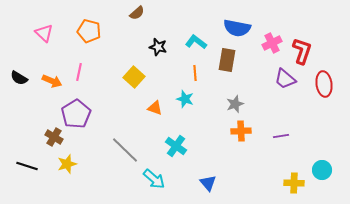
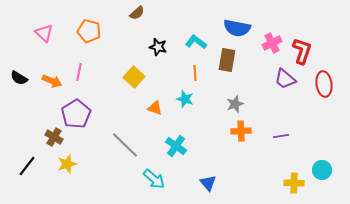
gray line: moved 5 px up
black line: rotated 70 degrees counterclockwise
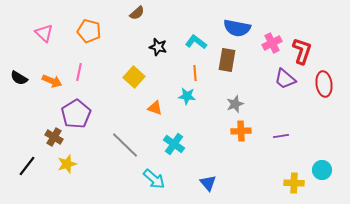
cyan star: moved 2 px right, 3 px up; rotated 12 degrees counterclockwise
cyan cross: moved 2 px left, 2 px up
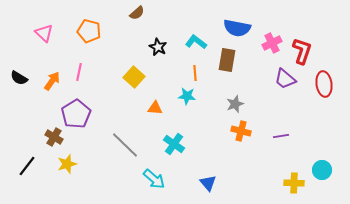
black star: rotated 12 degrees clockwise
orange arrow: rotated 78 degrees counterclockwise
orange triangle: rotated 14 degrees counterclockwise
orange cross: rotated 18 degrees clockwise
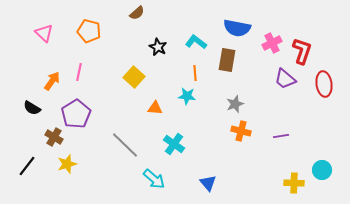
black semicircle: moved 13 px right, 30 px down
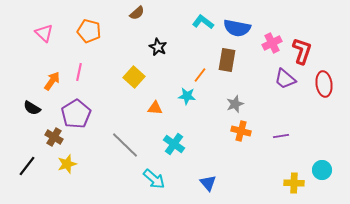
cyan L-shape: moved 7 px right, 20 px up
orange line: moved 5 px right, 2 px down; rotated 42 degrees clockwise
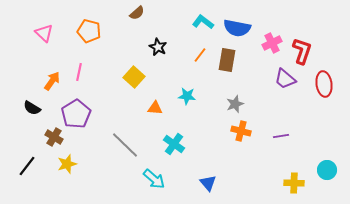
orange line: moved 20 px up
cyan circle: moved 5 px right
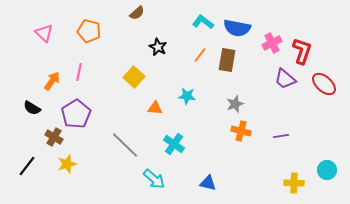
red ellipse: rotated 40 degrees counterclockwise
blue triangle: rotated 36 degrees counterclockwise
